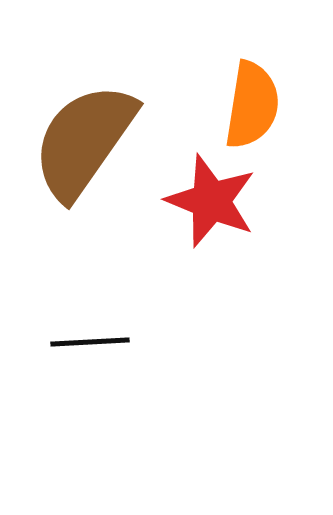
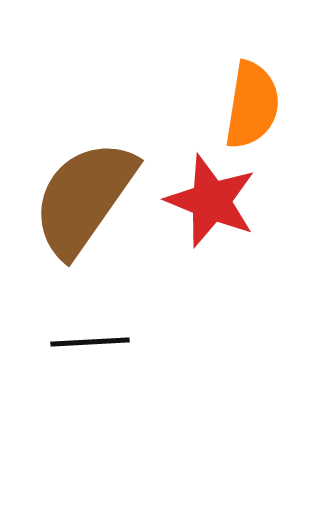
brown semicircle: moved 57 px down
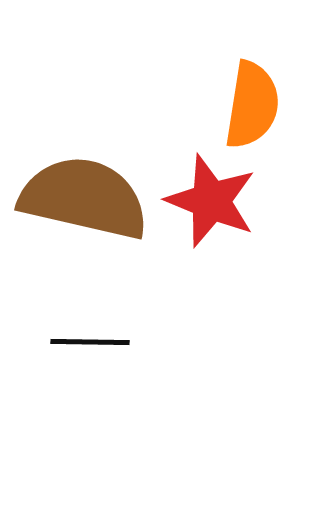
brown semicircle: rotated 68 degrees clockwise
black line: rotated 4 degrees clockwise
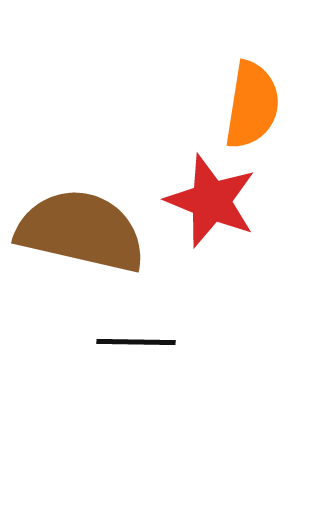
brown semicircle: moved 3 px left, 33 px down
black line: moved 46 px right
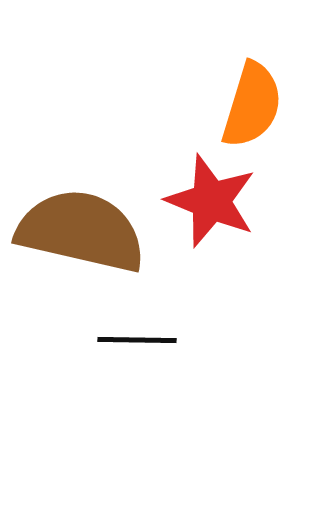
orange semicircle: rotated 8 degrees clockwise
black line: moved 1 px right, 2 px up
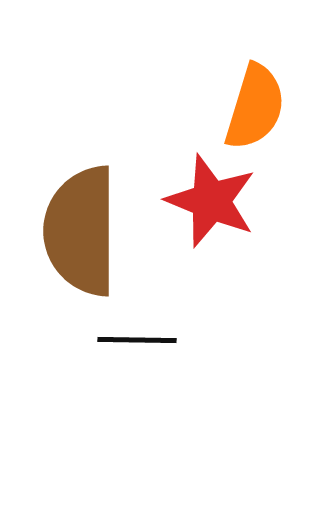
orange semicircle: moved 3 px right, 2 px down
brown semicircle: rotated 103 degrees counterclockwise
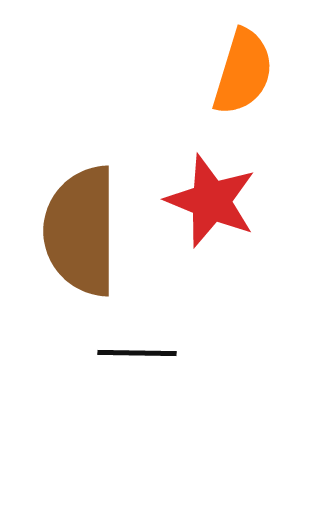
orange semicircle: moved 12 px left, 35 px up
black line: moved 13 px down
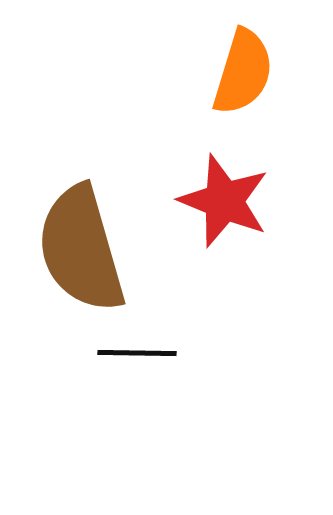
red star: moved 13 px right
brown semicircle: moved 18 px down; rotated 16 degrees counterclockwise
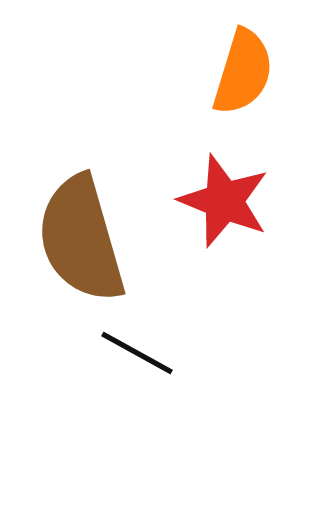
brown semicircle: moved 10 px up
black line: rotated 28 degrees clockwise
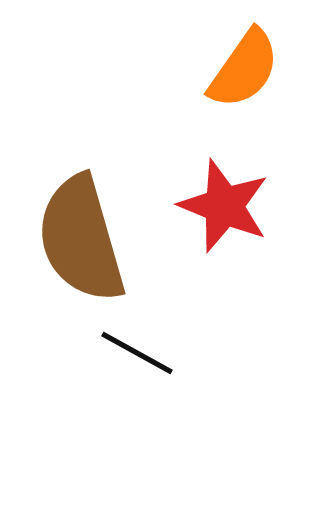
orange semicircle: moved 1 px right, 3 px up; rotated 18 degrees clockwise
red star: moved 5 px down
